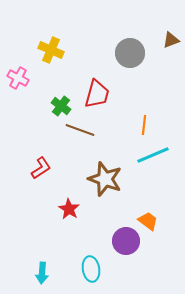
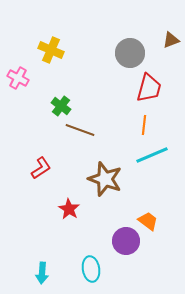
red trapezoid: moved 52 px right, 6 px up
cyan line: moved 1 px left
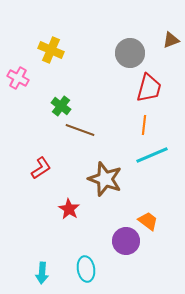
cyan ellipse: moved 5 px left
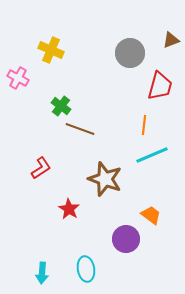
red trapezoid: moved 11 px right, 2 px up
brown line: moved 1 px up
orange trapezoid: moved 3 px right, 6 px up
purple circle: moved 2 px up
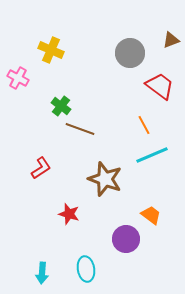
red trapezoid: rotated 68 degrees counterclockwise
orange line: rotated 36 degrees counterclockwise
red star: moved 5 px down; rotated 15 degrees counterclockwise
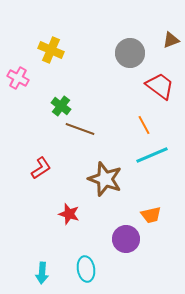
orange trapezoid: rotated 130 degrees clockwise
